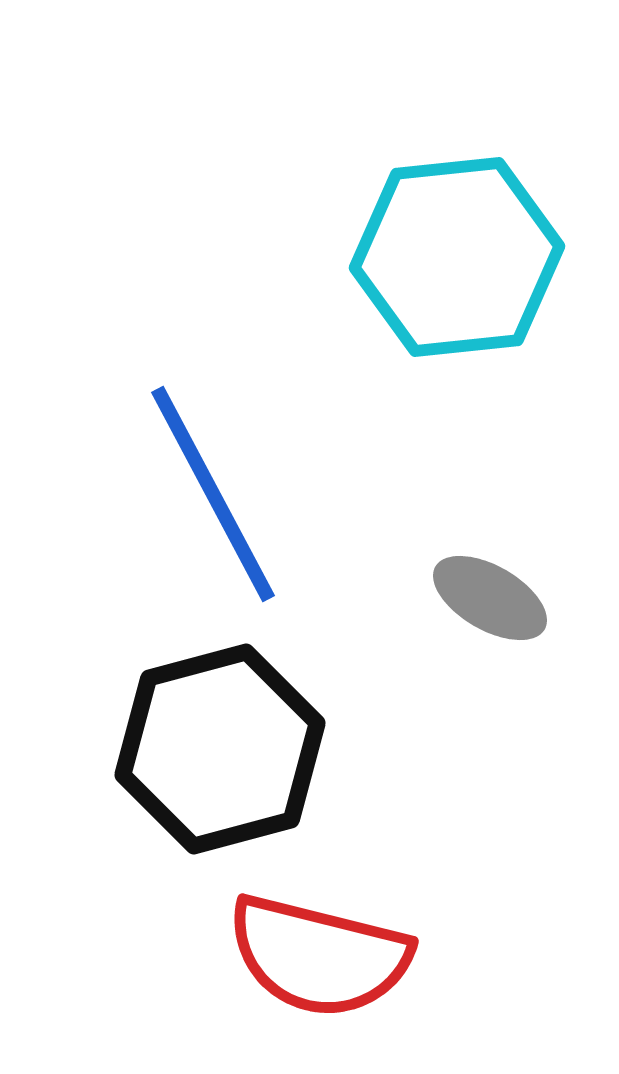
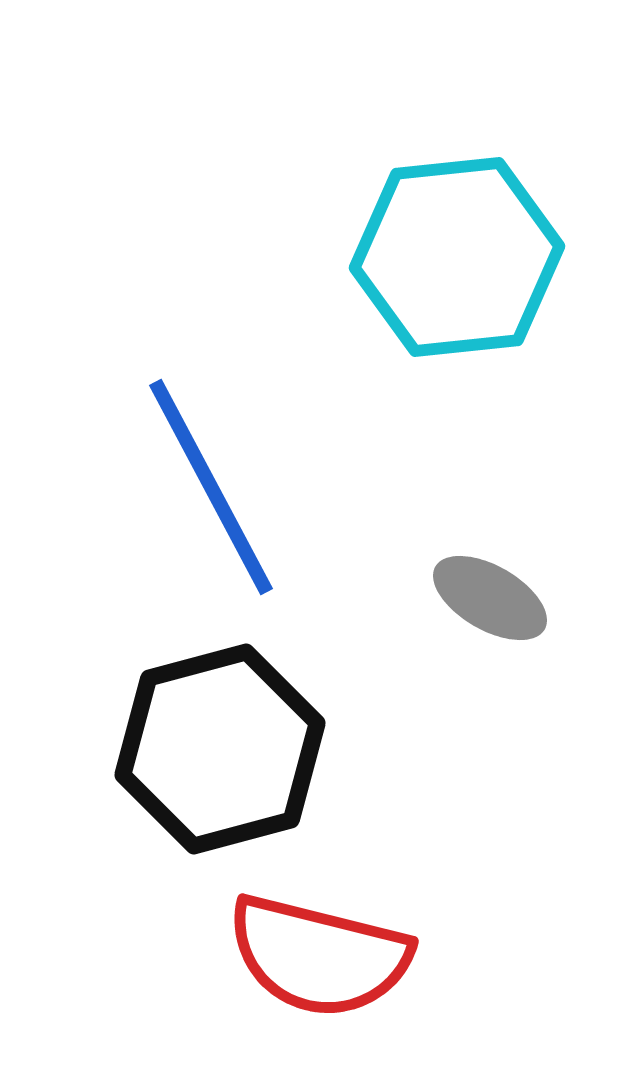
blue line: moved 2 px left, 7 px up
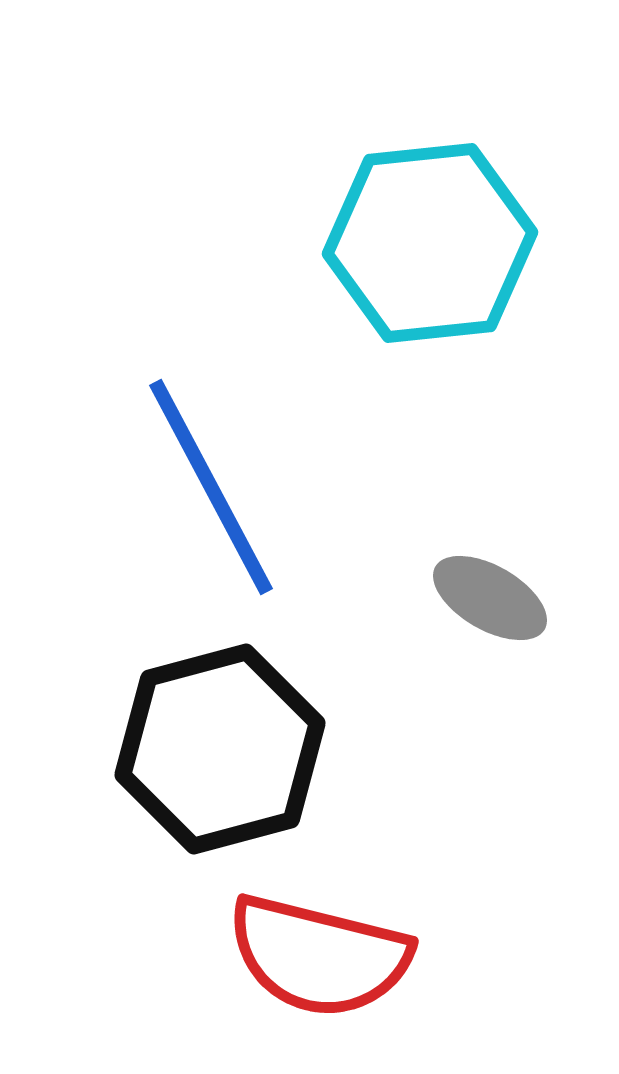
cyan hexagon: moved 27 px left, 14 px up
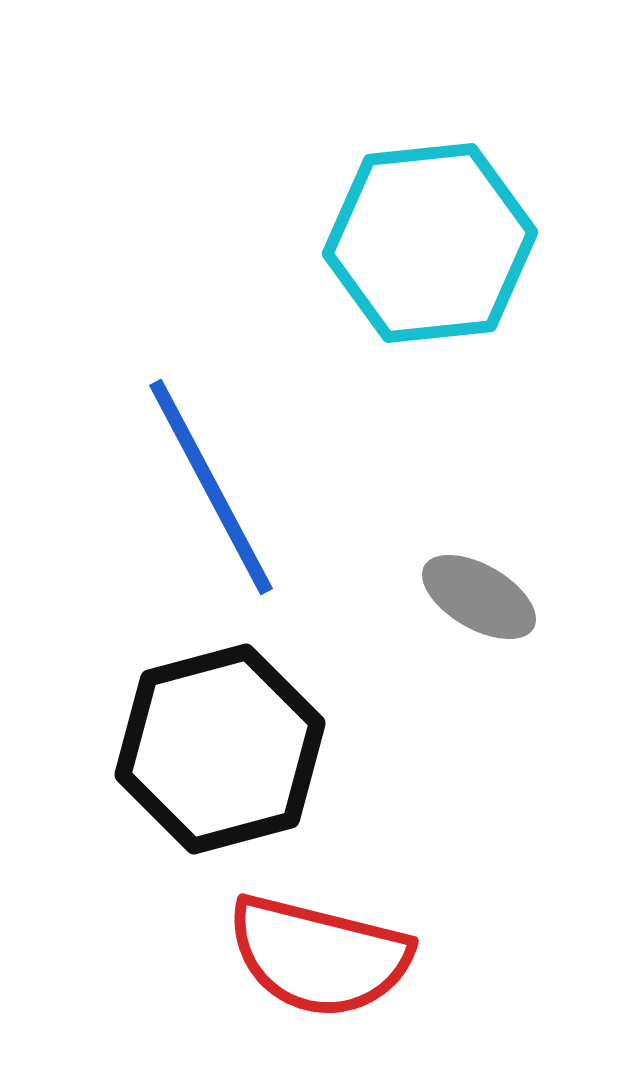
gray ellipse: moved 11 px left, 1 px up
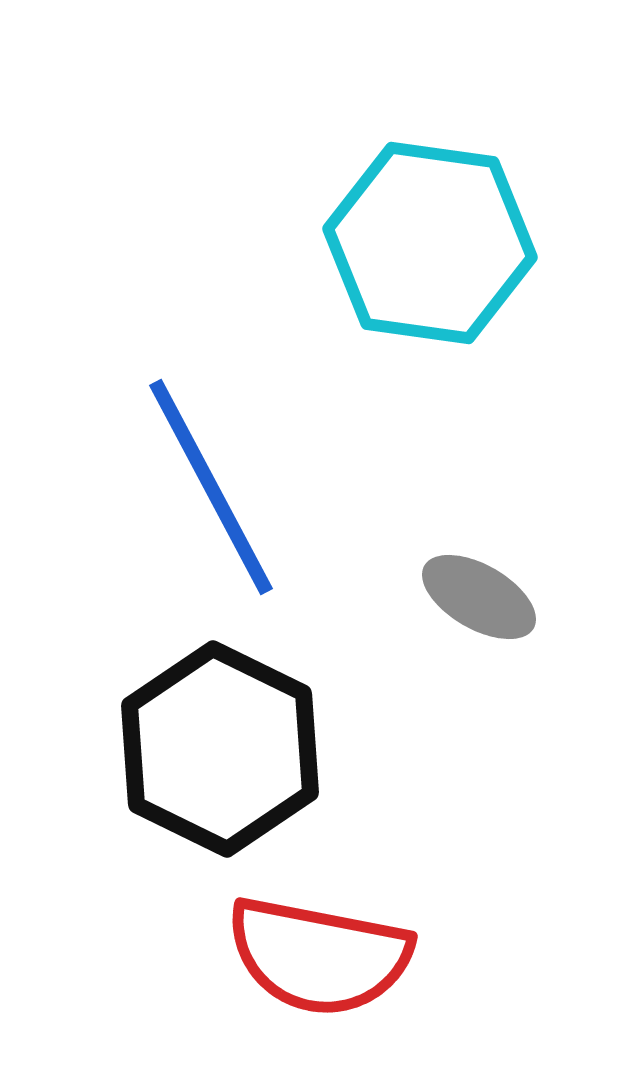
cyan hexagon: rotated 14 degrees clockwise
black hexagon: rotated 19 degrees counterclockwise
red semicircle: rotated 3 degrees counterclockwise
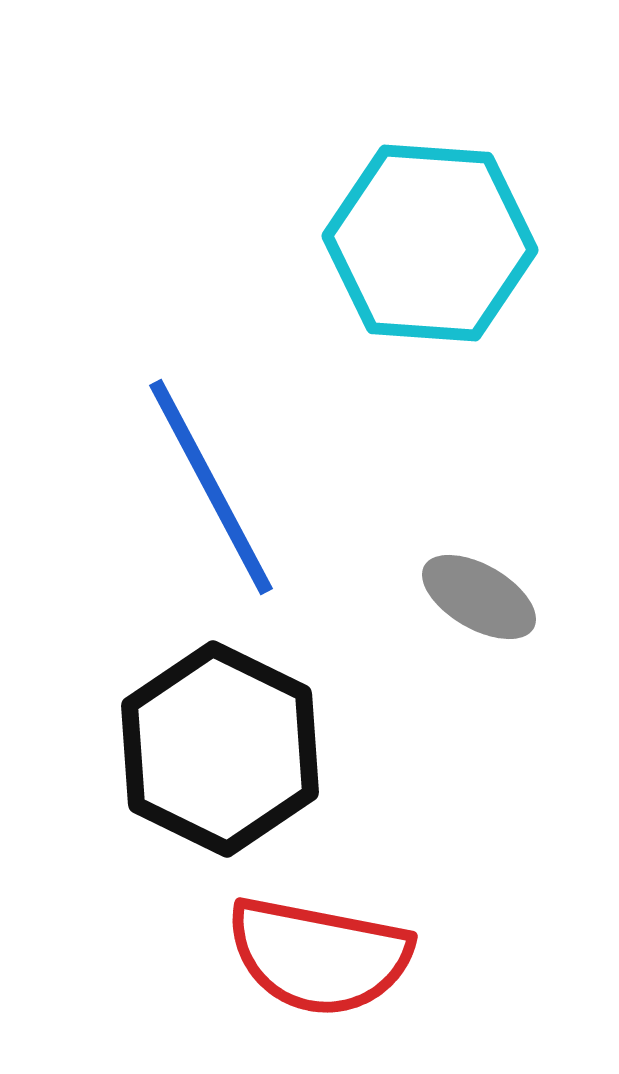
cyan hexagon: rotated 4 degrees counterclockwise
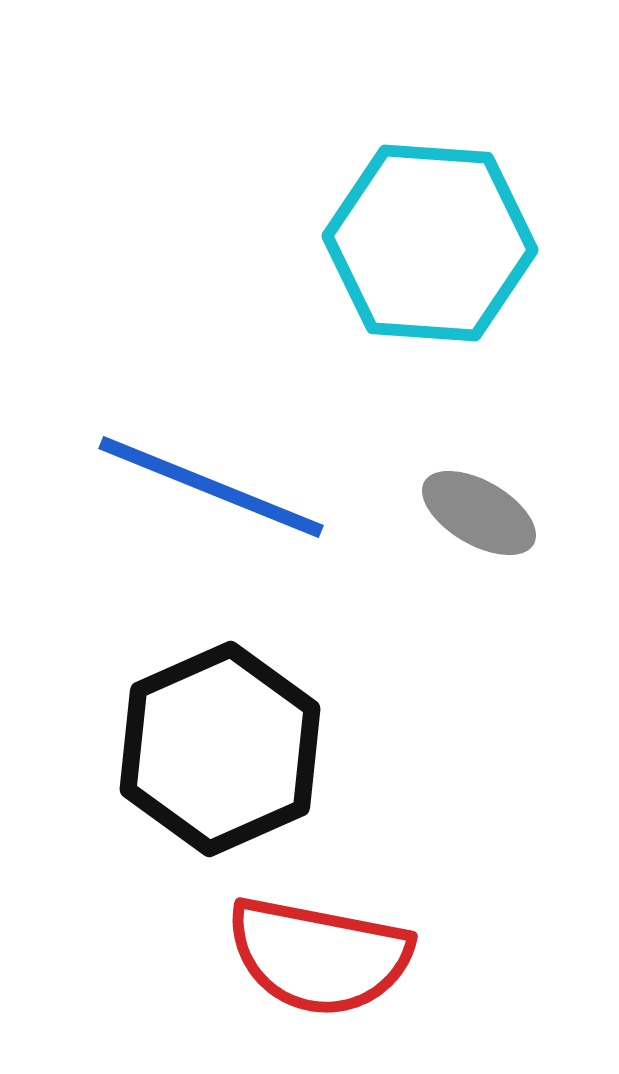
blue line: rotated 40 degrees counterclockwise
gray ellipse: moved 84 px up
black hexagon: rotated 10 degrees clockwise
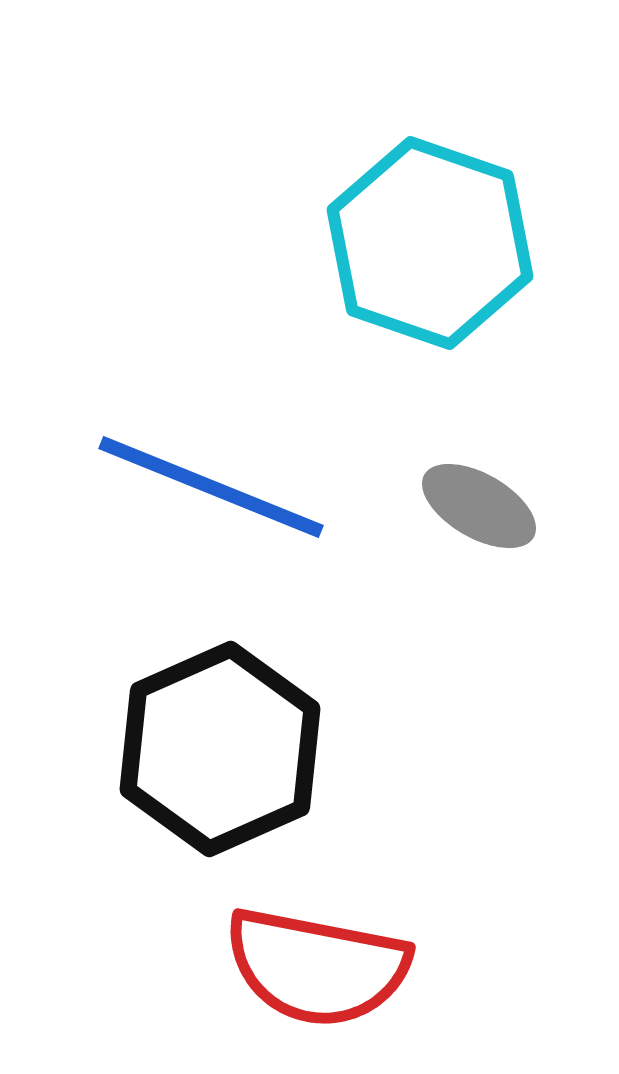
cyan hexagon: rotated 15 degrees clockwise
gray ellipse: moved 7 px up
red semicircle: moved 2 px left, 11 px down
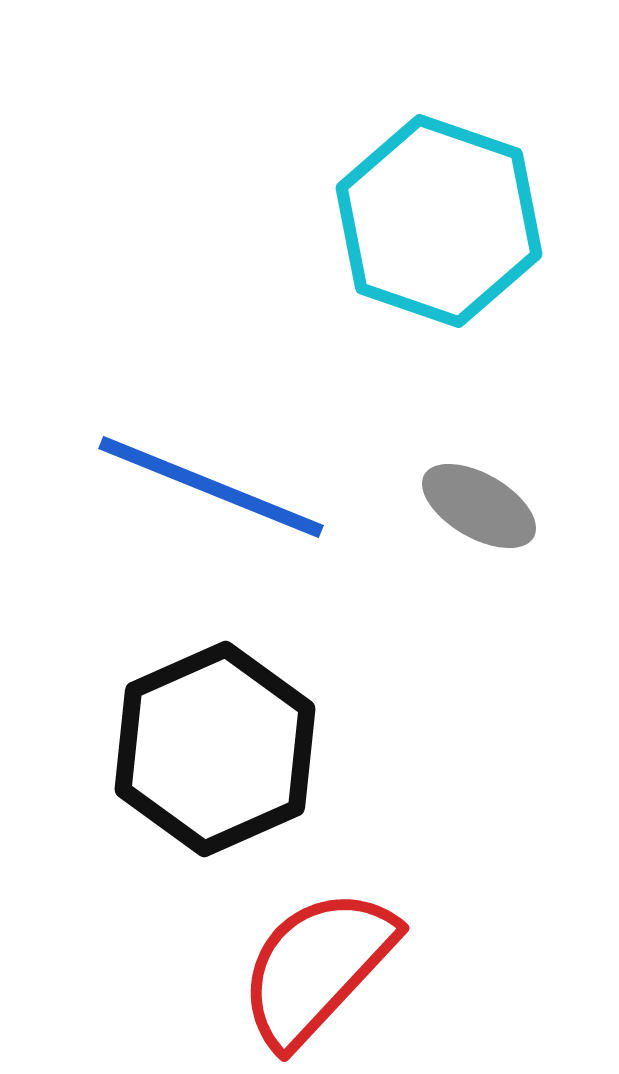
cyan hexagon: moved 9 px right, 22 px up
black hexagon: moved 5 px left
red semicircle: rotated 122 degrees clockwise
